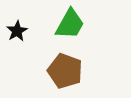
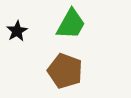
green trapezoid: moved 1 px right
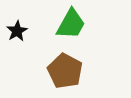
brown pentagon: rotated 8 degrees clockwise
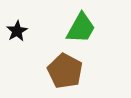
green trapezoid: moved 10 px right, 4 px down
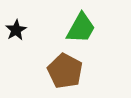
black star: moved 1 px left, 1 px up
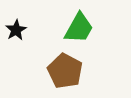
green trapezoid: moved 2 px left
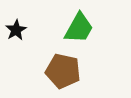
brown pentagon: moved 2 px left; rotated 16 degrees counterclockwise
